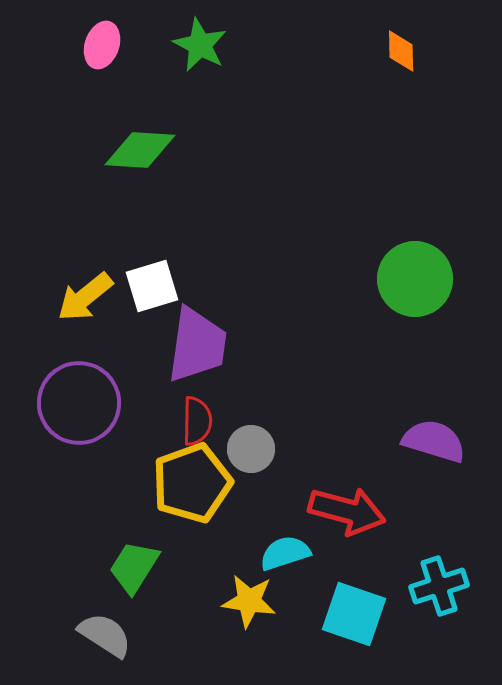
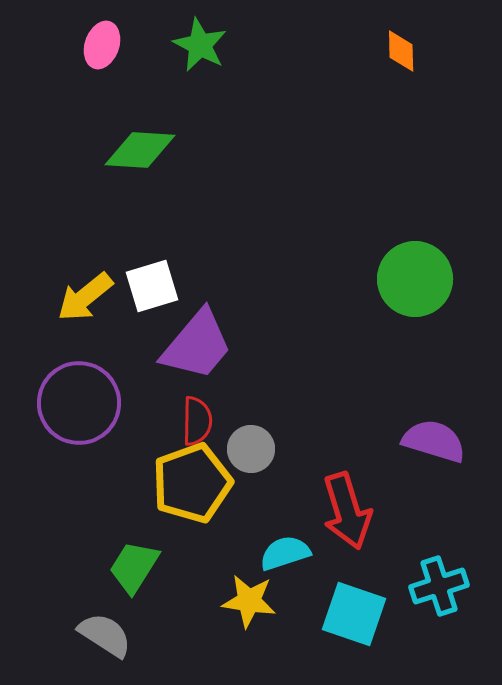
purple trapezoid: rotated 32 degrees clockwise
red arrow: rotated 58 degrees clockwise
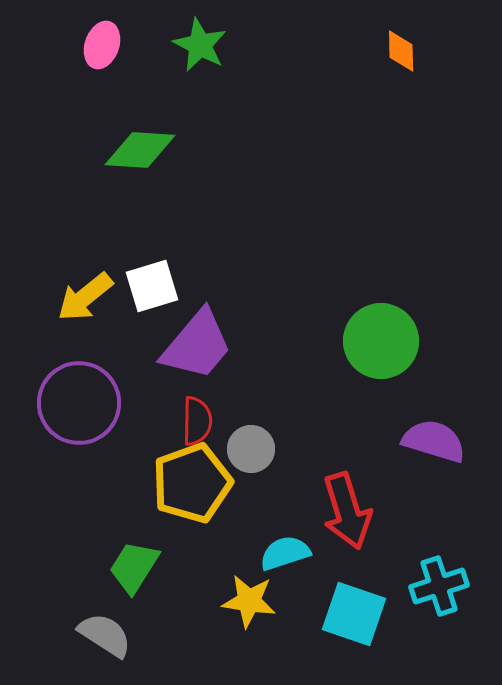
green circle: moved 34 px left, 62 px down
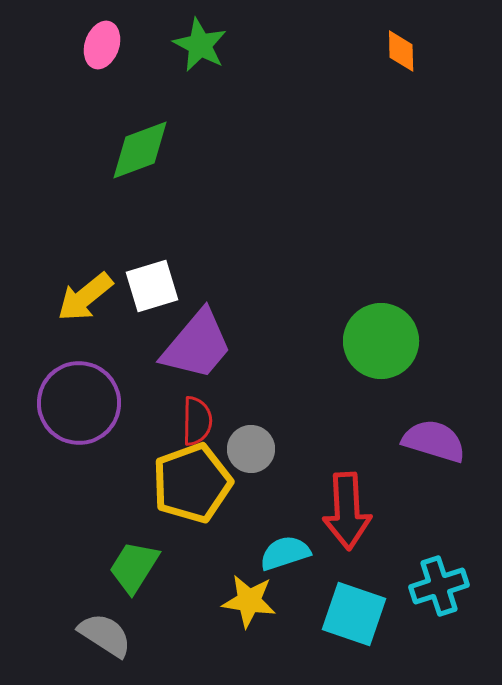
green diamond: rotated 24 degrees counterclockwise
red arrow: rotated 14 degrees clockwise
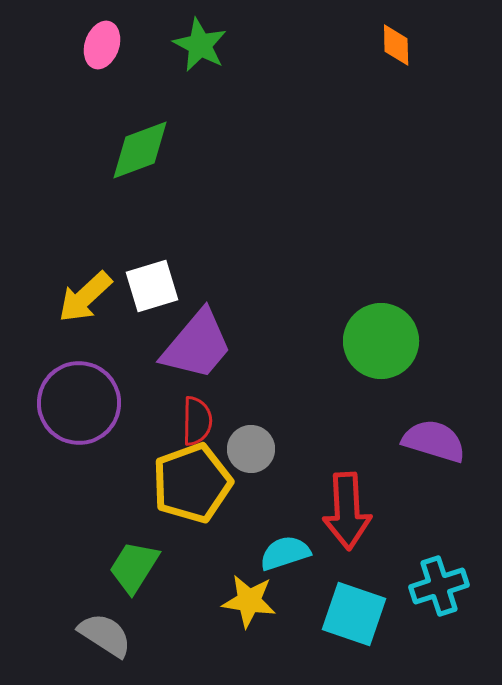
orange diamond: moved 5 px left, 6 px up
yellow arrow: rotated 4 degrees counterclockwise
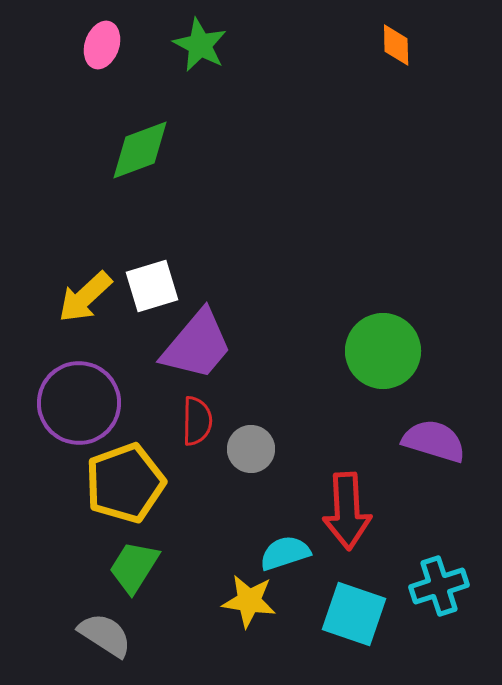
green circle: moved 2 px right, 10 px down
yellow pentagon: moved 67 px left
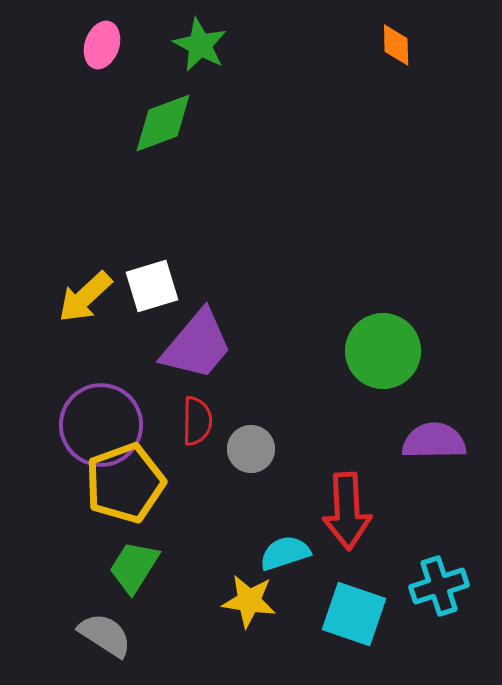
green diamond: moved 23 px right, 27 px up
purple circle: moved 22 px right, 22 px down
purple semicircle: rotated 18 degrees counterclockwise
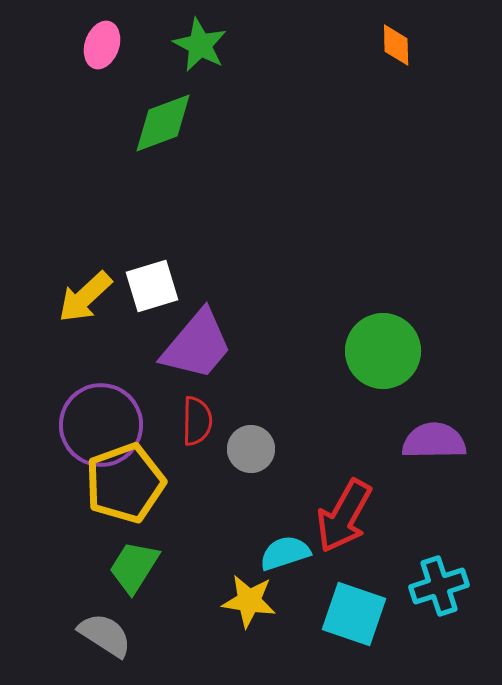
red arrow: moved 3 px left, 5 px down; rotated 32 degrees clockwise
